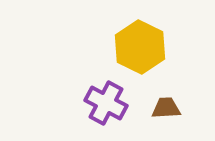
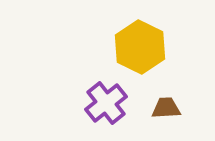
purple cross: rotated 24 degrees clockwise
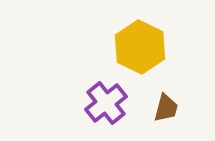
brown trapezoid: rotated 108 degrees clockwise
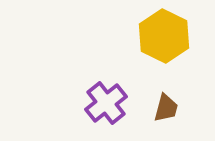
yellow hexagon: moved 24 px right, 11 px up
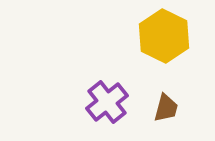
purple cross: moved 1 px right, 1 px up
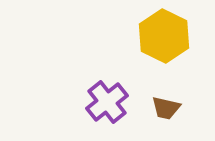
brown trapezoid: rotated 88 degrees clockwise
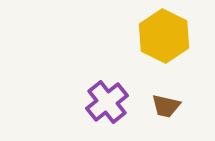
brown trapezoid: moved 2 px up
